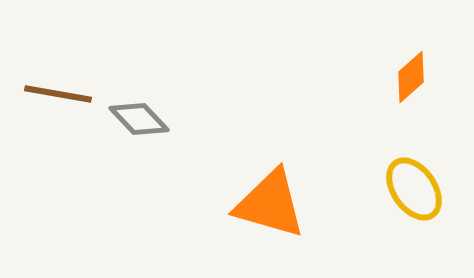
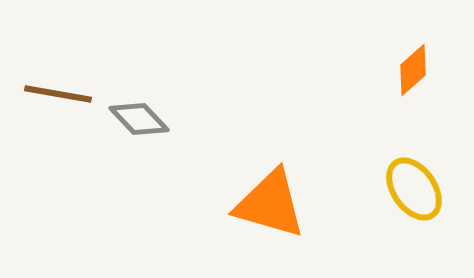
orange diamond: moved 2 px right, 7 px up
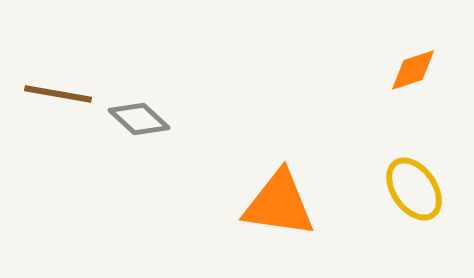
orange diamond: rotated 24 degrees clockwise
gray diamond: rotated 4 degrees counterclockwise
orange triangle: moved 9 px right; rotated 8 degrees counterclockwise
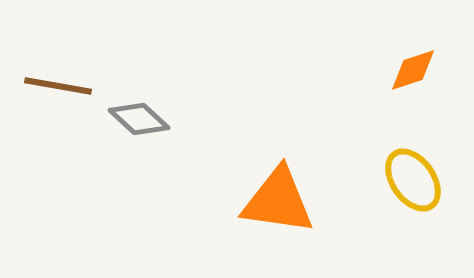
brown line: moved 8 px up
yellow ellipse: moved 1 px left, 9 px up
orange triangle: moved 1 px left, 3 px up
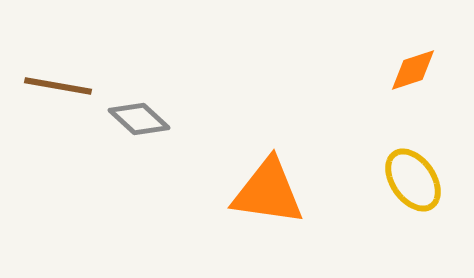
orange triangle: moved 10 px left, 9 px up
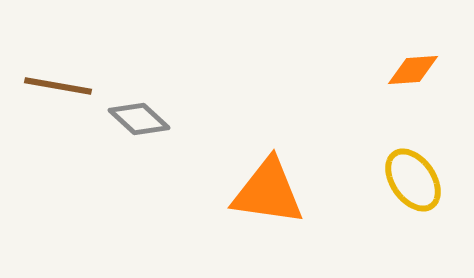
orange diamond: rotated 14 degrees clockwise
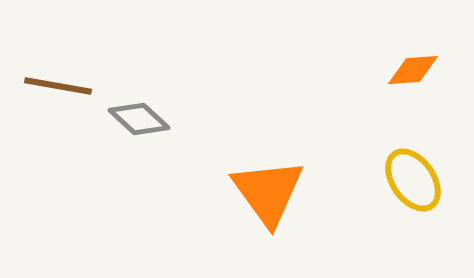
orange triangle: rotated 46 degrees clockwise
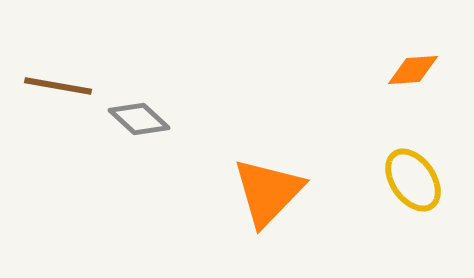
orange triangle: rotated 20 degrees clockwise
